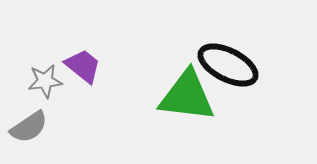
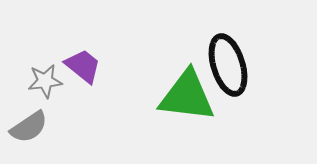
black ellipse: rotated 46 degrees clockwise
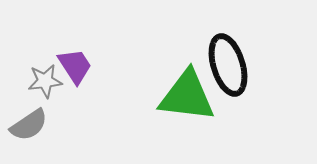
purple trapezoid: moved 8 px left; rotated 18 degrees clockwise
gray semicircle: moved 2 px up
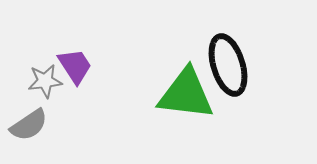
green triangle: moved 1 px left, 2 px up
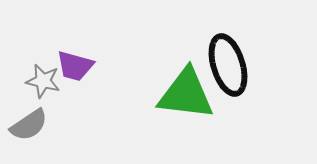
purple trapezoid: rotated 138 degrees clockwise
gray star: moved 2 px left; rotated 20 degrees clockwise
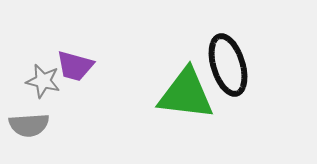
gray semicircle: rotated 30 degrees clockwise
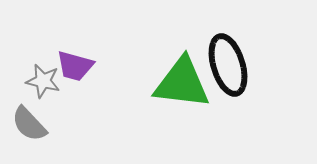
green triangle: moved 4 px left, 11 px up
gray semicircle: moved 1 px up; rotated 51 degrees clockwise
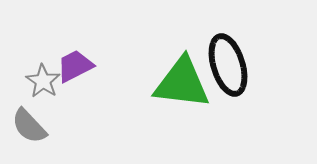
purple trapezoid: rotated 138 degrees clockwise
gray star: rotated 20 degrees clockwise
gray semicircle: moved 2 px down
